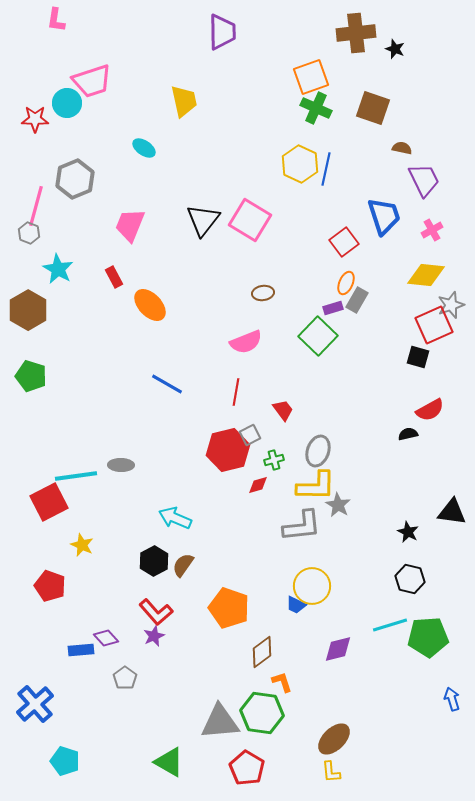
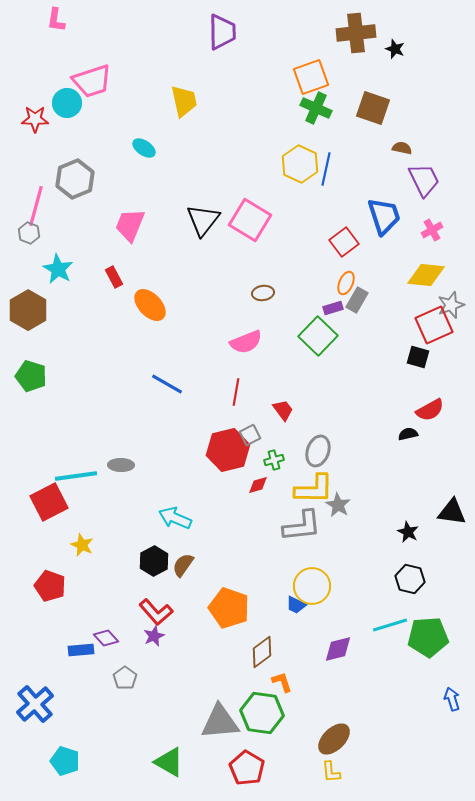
yellow L-shape at (316, 486): moved 2 px left, 3 px down
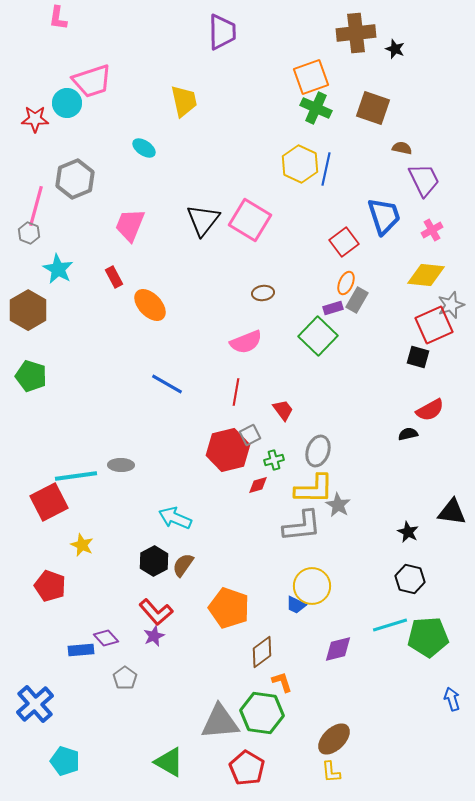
pink L-shape at (56, 20): moved 2 px right, 2 px up
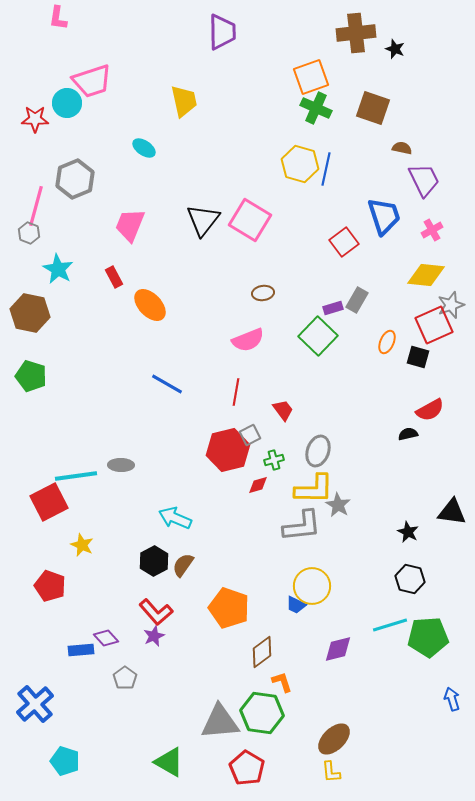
yellow hexagon at (300, 164): rotated 9 degrees counterclockwise
orange ellipse at (346, 283): moved 41 px right, 59 px down
brown hexagon at (28, 310): moved 2 px right, 3 px down; rotated 18 degrees counterclockwise
pink semicircle at (246, 342): moved 2 px right, 2 px up
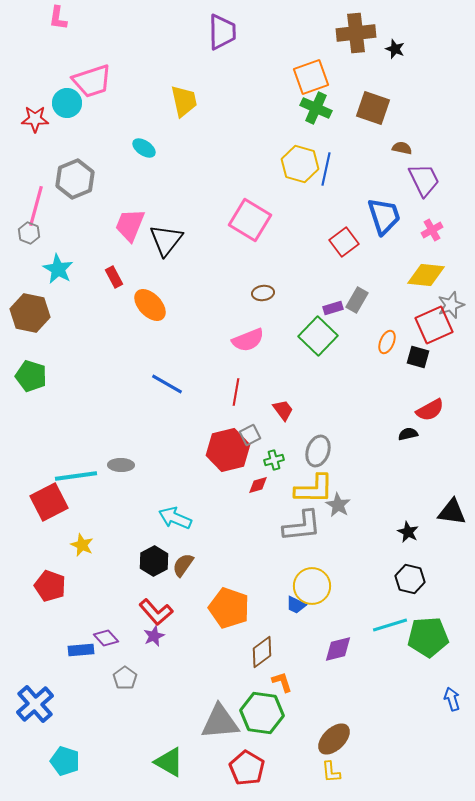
black triangle at (203, 220): moved 37 px left, 20 px down
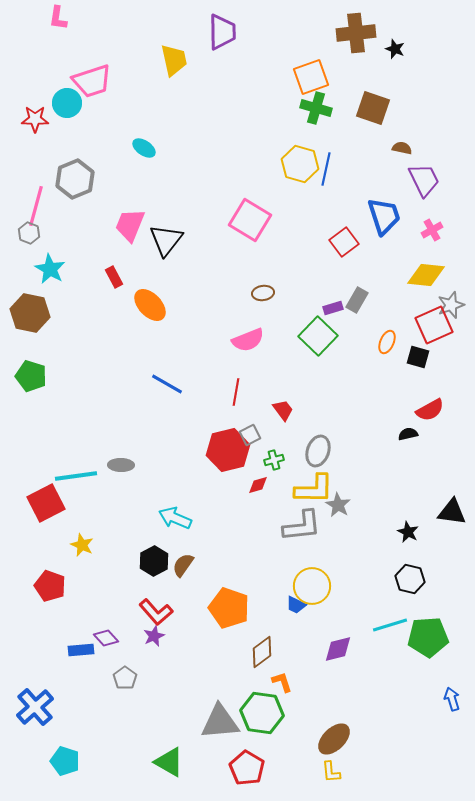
yellow trapezoid at (184, 101): moved 10 px left, 41 px up
green cross at (316, 108): rotated 8 degrees counterclockwise
cyan star at (58, 269): moved 8 px left
red square at (49, 502): moved 3 px left, 1 px down
blue cross at (35, 704): moved 3 px down
